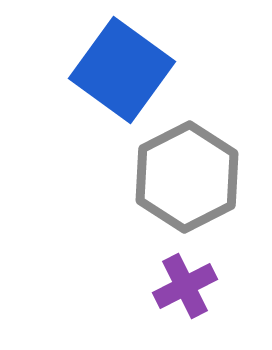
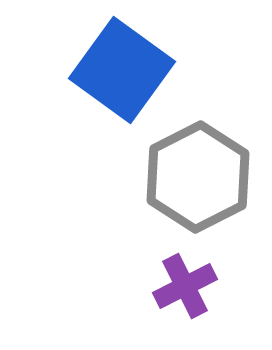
gray hexagon: moved 11 px right
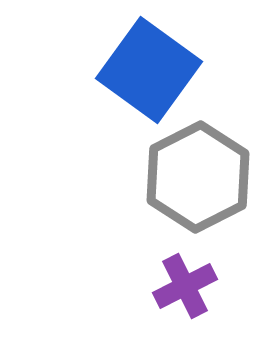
blue square: moved 27 px right
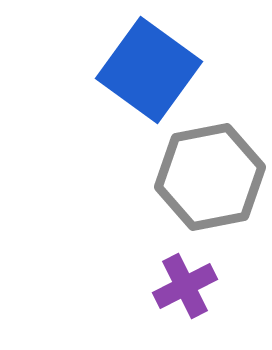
gray hexagon: moved 12 px right; rotated 16 degrees clockwise
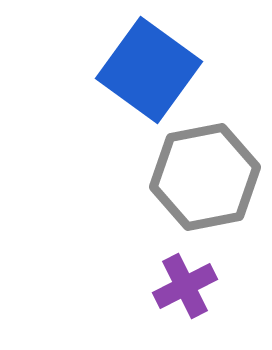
gray hexagon: moved 5 px left
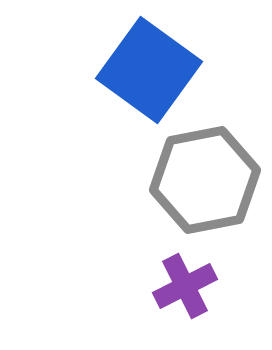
gray hexagon: moved 3 px down
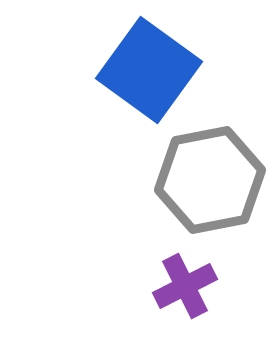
gray hexagon: moved 5 px right
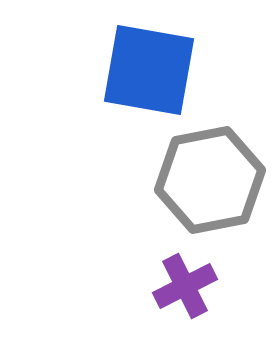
blue square: rotated 26 degrees counterclockwise
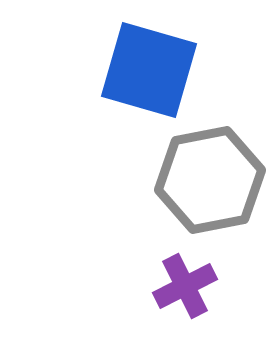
blue square: rotated 6 degrees clockwise
